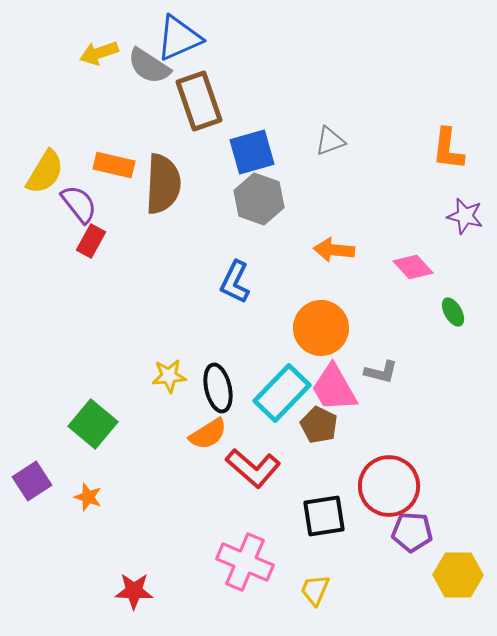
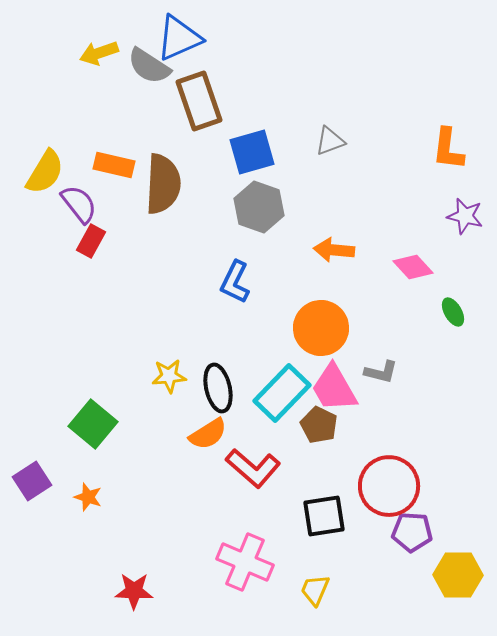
gray hexagon: moved 8 px down
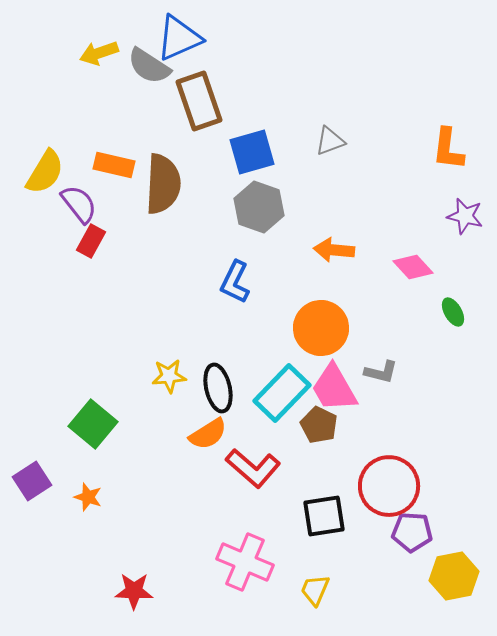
yellow hexagon: moved 4 px left, 1 px down; rotated 12 degrees counterclockwise
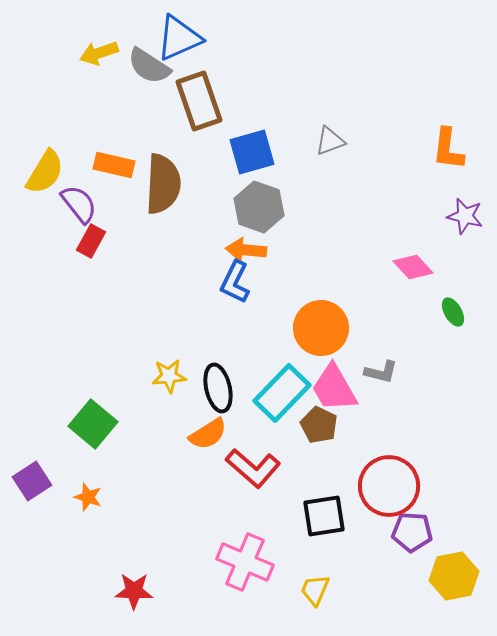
orange arrow: moved 88 px left
